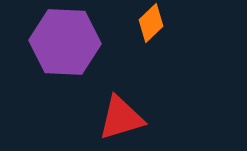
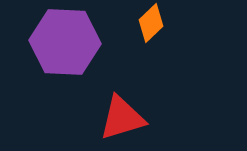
red triangle: moved 1 px right
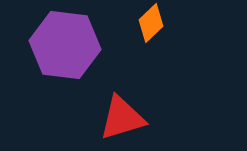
purple hexagon: moved 3 px down; rotated 4 degrees clockwise
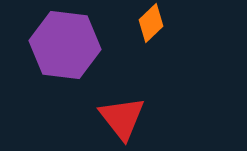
red triangle: rotated 51 degrees counterclockwise
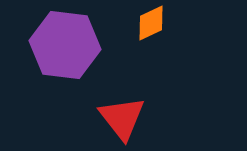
orange diamond: rotated 18 degrees clockwise
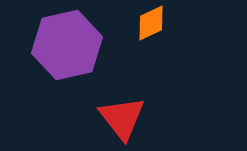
purple hexagon: moved 2 px right; rotated 20 degrees counterclockwise
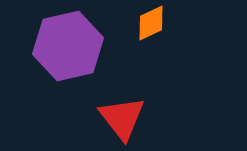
purple hexagon: moved 1 px right, 1 px down
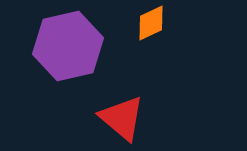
red triangle: rotated 12 degrees counterclockwise
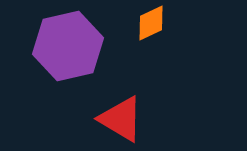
red triangle: moved 1 px left, 1 px down; rotated 9 degrees counterclockwise
